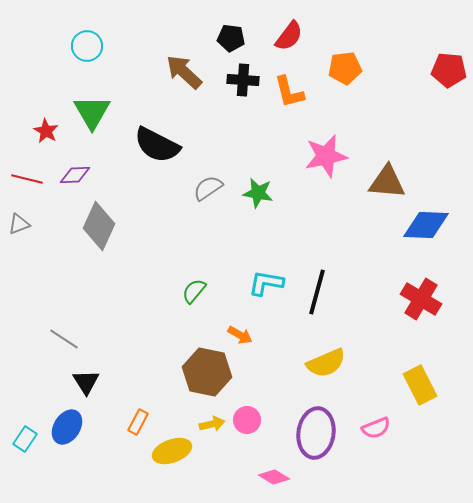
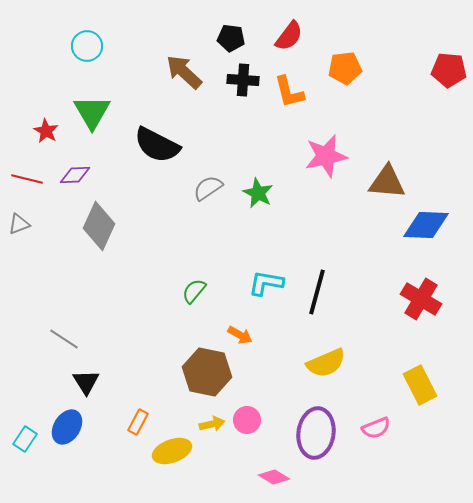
green star: rotated 16 degrees clockwise
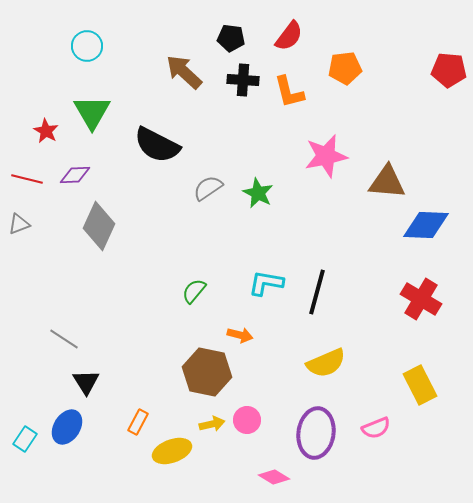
orange arrow: rotated 15 degrees counterclockwise
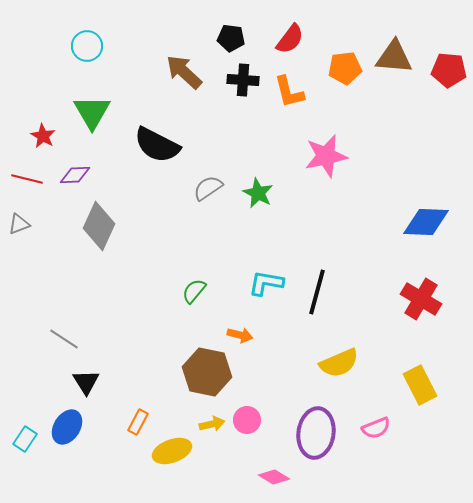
red semicircle: moved 1 px right, 3 px down
red star: moved 3 px left, 5 px down
brown triangle: moved 7 px right, 125 px up
blue diamond: moved 3 px up
yellow semicircle: moved 13 px right
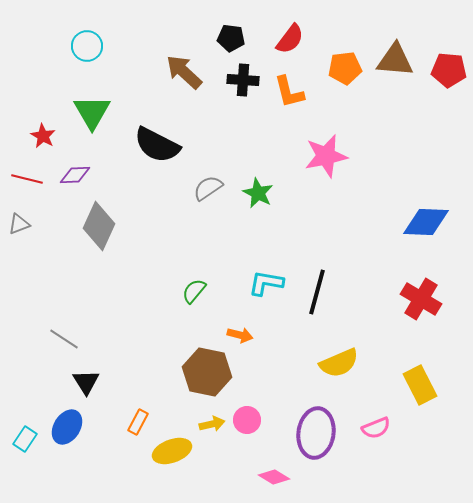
brown triangle: moved 1 px right, 3 px down
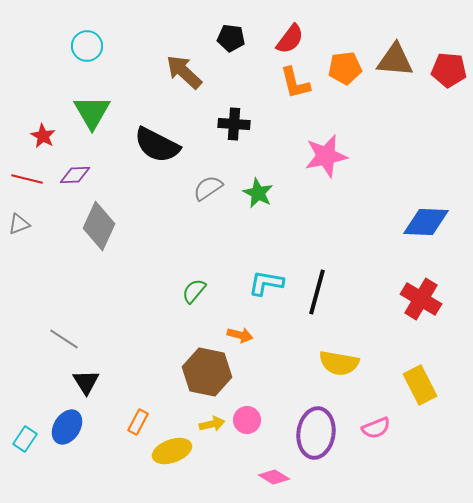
black cross: moved 9 px left, 44 px down
orange L-shape: moved 6 px right, 9 px up
yellow semicircle: rotated 33 degrees clockwise
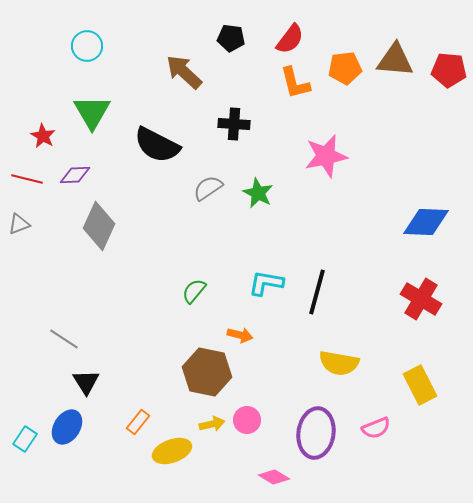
orange rectangle: rotated 10 degrees clockwise
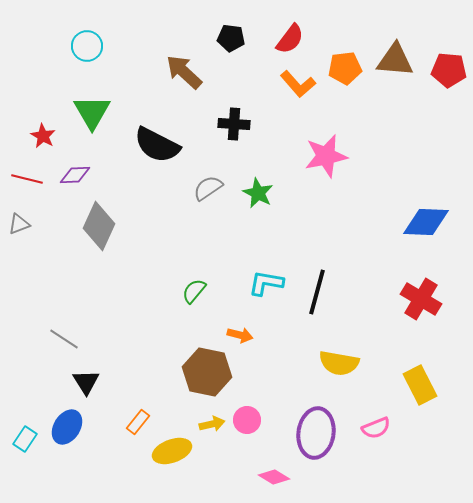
orange L-shape: moved 3 px right, 1 px down; rotated 27 degrees counterclockwise
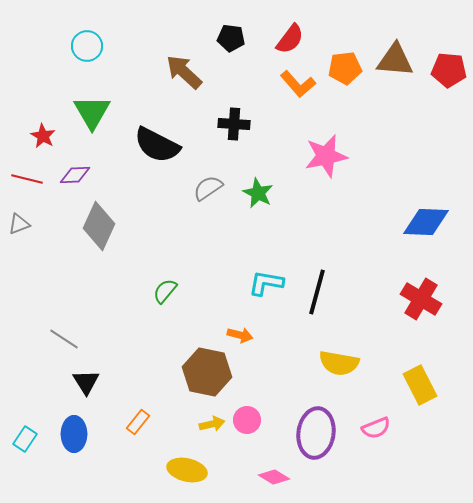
green semicircle: moved 29 px left
blue ellipse: moved 7 px right, 7 px down; rotated 32 degrees counterclockwise
yellow ellipse: moved 15 px right, 19 px down; rotated 33 degrees clockwise
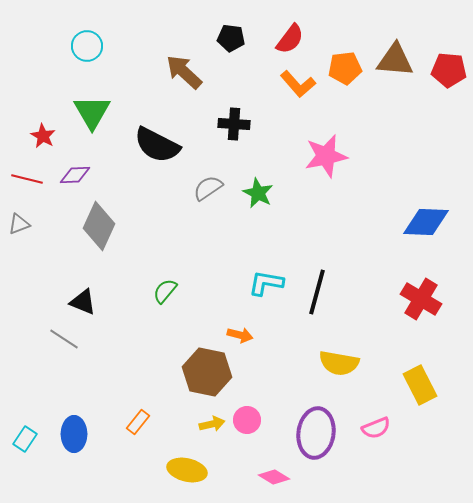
black triangle: moved 3 px left, 80 px up; rotated 36 degrees counterclockwise
